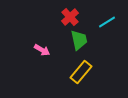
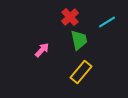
pink arrow: rotated 77 degrees counterclockwise
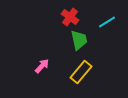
red cross: rotated 12 degrees counterclockwise
pink arrow: moved 16 px down
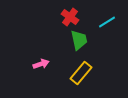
pink arrow: moved 1 px left, 2 px up; rotated 28 degrees clockwise
yellow rectangle: moved 1 px down
